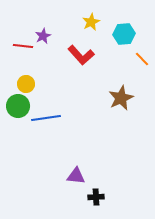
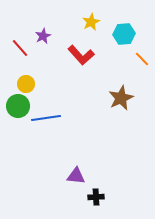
red line: moved 3 px left, 2 px down; rotated 42 degrees clockwise
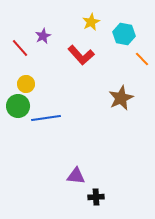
cyan hexagon: rotated 15 degrees clockwise
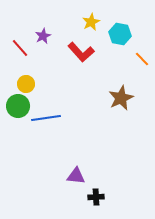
cyan hexagon: moved 4 px left
red L-shape: moved 3 px up
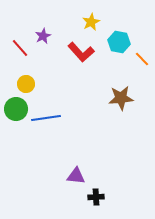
cyan hexagon: moved 1 px left, 8 px down
brown star: rotated 20 degrees clockwise
green circle: moved 2 px left, 3 px down
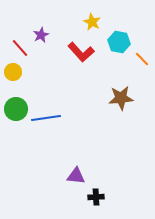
yellow star: moved 1 px right; rotated 18 degrees counterclockwise
purple star: moved 2 px left, 1 px up
yellow circle: moved 13 px left, 12 px up
